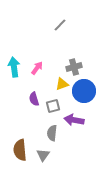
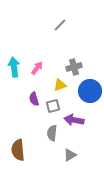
yellow triangle: moved 2 px left, 1 px down
blue circle: moved 6 px right
brown semicircle: moved 2 px left
gray triangle: moved 27 px right; rotated 24 degrees clockwise
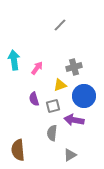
cyan arrow: moved 7 px up
blue circle: moved 6 px left, 5 px down
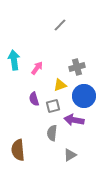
gray cross: moved 3 px right
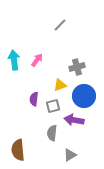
pink arrow: moved 8 px up
purple semicircle: rotated 24 degrees clockwise
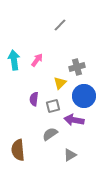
yellow triangle: moved 2 px up; rotated 24 degrees counterclockwise
gray semicircle: moved 2 px left, 1 px down; rotated 49 degrees clockwise
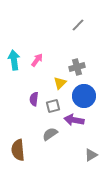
gray line: moved 18 px right
gray triangle: moved 21 px right
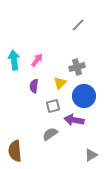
purple semicircle: moved 13 px up
brown semicircle: moved 3 px left, 1 px down
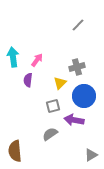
cyan arrow: moved 1 px left, 3 px up
purple semicircle: moved 6 px left, 6 px up
